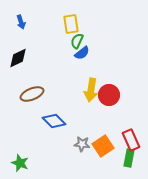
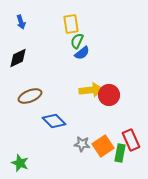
yellow arrow: rotated 105 degrees counterclockwise
brown ellipse: moved 2 px left, 2 px down
green rectangle: moved 9 px left, 5 px up
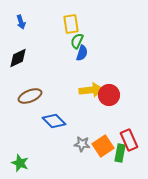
blue semicircle: rotated 35 degrees counterclockwise
red rectangle: moved 2 px left
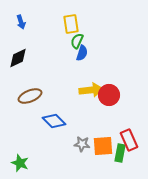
orange square: rotated 30 degrees clockwise
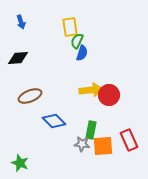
yellow rectangle: moved 1 px left, 3 px down
black diamond: rotated 20 degrees clockwise
green rectangle: moved 29 px left, 23 px up
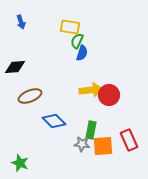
yellow rectangle: rotated 72 degrees counterclockwise
black diamond: moved 3 px left, 9 px down
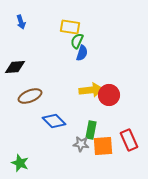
gray star: moved 1 px left
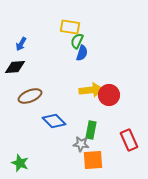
blue arrow: moved 22 px down; rotated 48 degrees clockwise
orange square: moved 10 px left, 14 px down
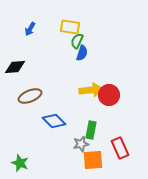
blue arrow: moved 9 px right, 15 px up
red rectangle: moved 9 px left, 8 px down
gray star: rotated 21 degrees counterclockwise
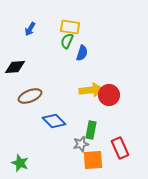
green semicircle: moved 10 px left
